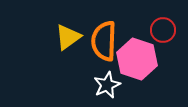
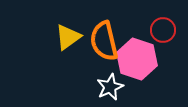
orange semicircle: rotated 15 degrees counterclockwise
white star: moved 3 px right, 2 px down
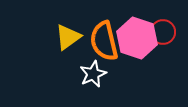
red circle: moved 2 px down
pink hexagon: moved 21 px up
white star: moved 17 px left, 13 px up
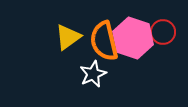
pink hexagon: moved 4 px left
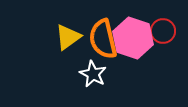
red circle: moved 1 px up
orange semicircle: moved 1 px left, 2 px up
white star: rotated 20 degrees counterclockwise
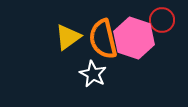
red circle: moved 1 px left, 11 px up
pink hexagon: moved 1 px right
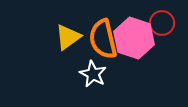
red circle: moved 3 px down
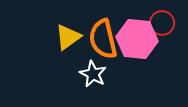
pink hexagon: moved 3 px right, 1 px down; rotated 12 degrees counterclockwise
